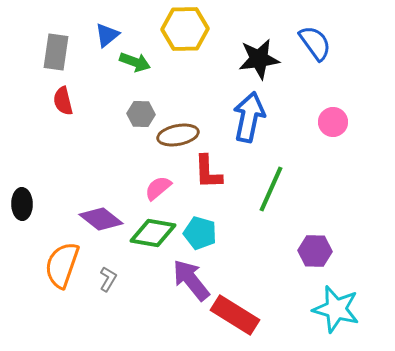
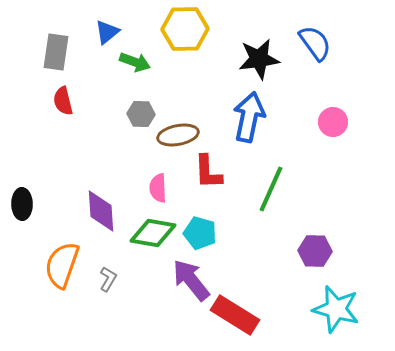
blue triangle: moved 3 px up
pink semicircle: rotated 52 degrees counterclockwise
purple diamond: moved 8 px up; rotated 48 degrees clockwise
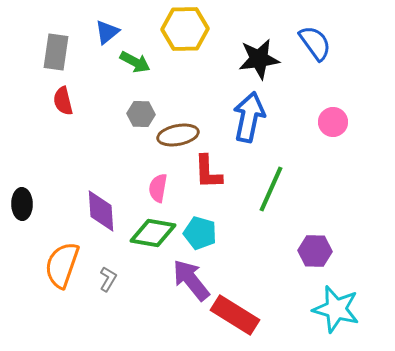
green arrow: rotated 8 degrees clockwise
pink semicircle: rotated 12 degrees clockwise
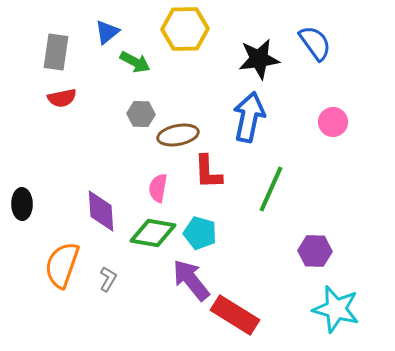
red semicircle: moved 1 px left, 3 px up; rotated 88 degrees counterclockwise
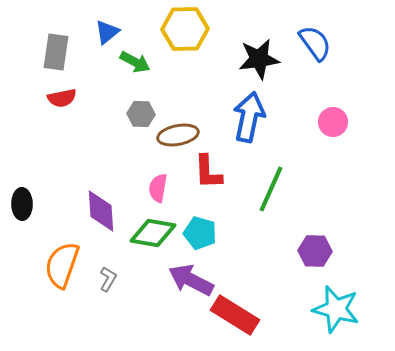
purple arrow: rotated 24 degrees counterclockwise
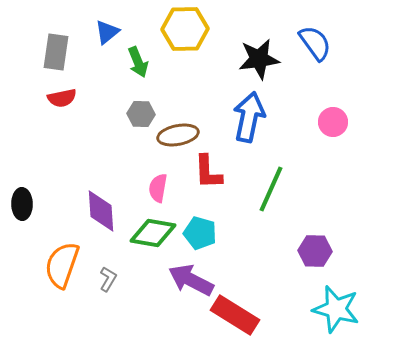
green arrow: moved 3 px right; rotated 40 degrees clockwise
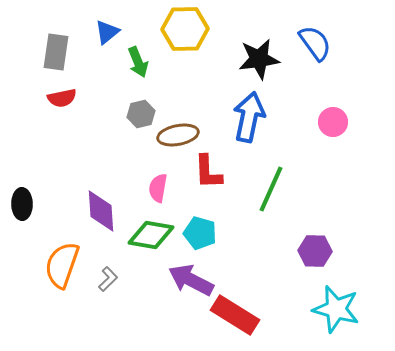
gray hexagon: rotated 16 degrees counterclockwise
green diamond: moved 2 px left, 2 px down
gray L-shape: rotated 15 degrees clockwise
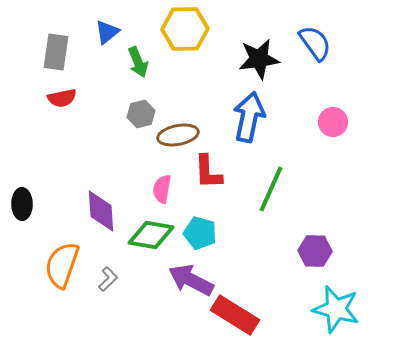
pink semicircle: moved 4 px right, 1 px down
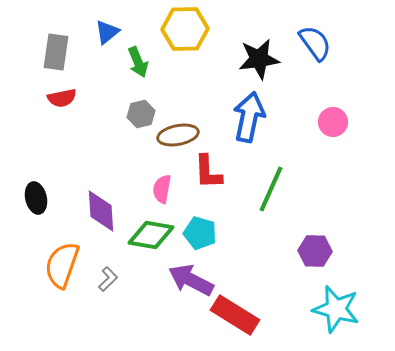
black ellipse: moved 14 px right, 6 px up; rotated 12 degrees counterclockwise
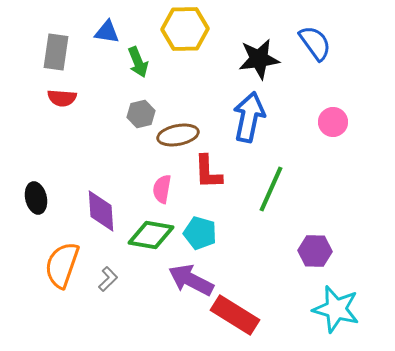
blue triangle: rotated 48 degrees clockwise
red semicircle: rotated 16 degrees clockwise
